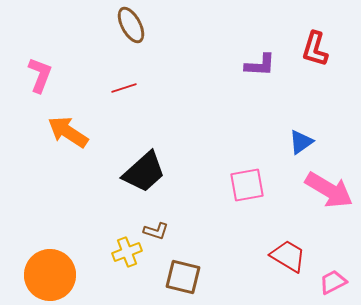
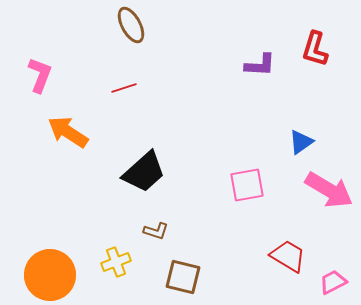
yellow cross: moved 11 px left, 10 px down
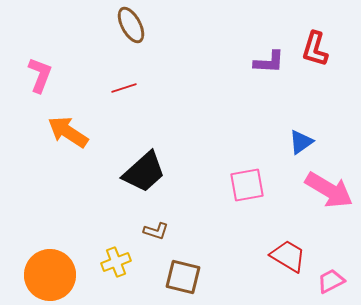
purple L-shape: moved 9 px right, 3 px up
pink trapezoid: moved 2 px left, 1 px up
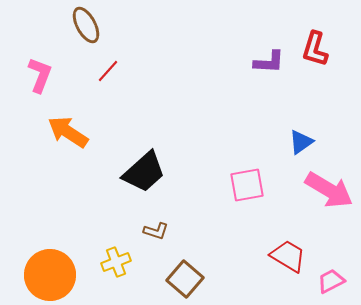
brown ellipse: moved 45 px left
red line: moved 16 px left, 17 px up; rotated 30 degrees counterclockwise
brown square: moved 2 px right, 2 px down; rotated 27 degrees clockwise
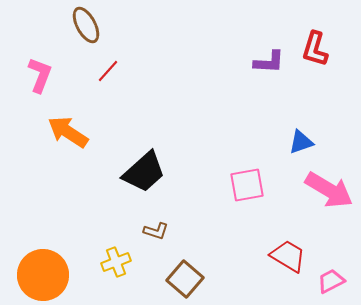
blue triangle: rotated 16 degrees clockwise
orange circle: moved 7 px left
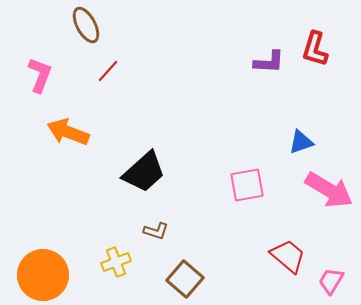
orange arrow: rotated 12 degrees counterclockwise
red trapezoid: rotated 9 degrees clockwise
pink trapezoid: rotated 32 degrees counterclockwise
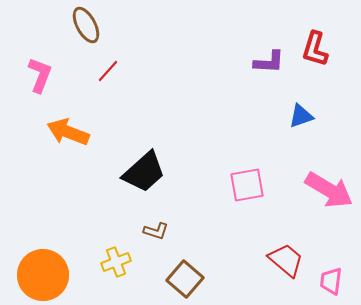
blue triangle: moved 26 px up
red trapezoid: moved 2 px left, 4 px down
pink trapezoid: rotated 24 degrees counterclockwise
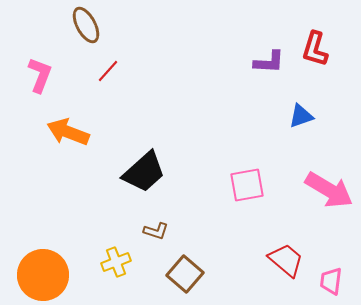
brown square: moved 5 px up
